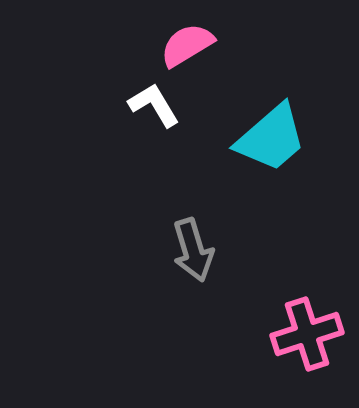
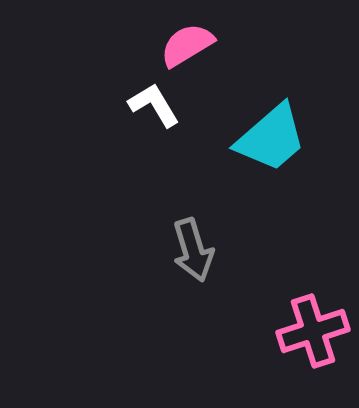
pink cross: moved 6 px right, 3 px up
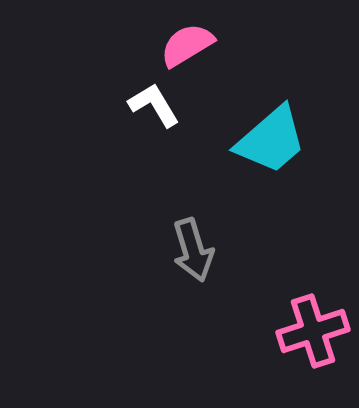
cyan trapezoid: moved 2 px down
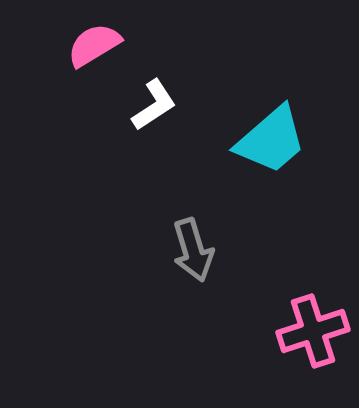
pink semicircle: moved 93 px left
white L-shape: rotated 88 degrees clockwise
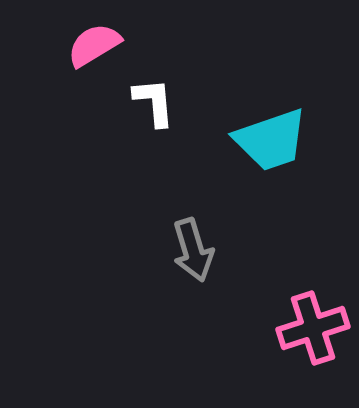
white L-shape: moved 3 px up; rotated 62 degrees counterclockwise
cyan trapezoid: rotated 22 degrees clockwise
pink cross: moved 3 px up
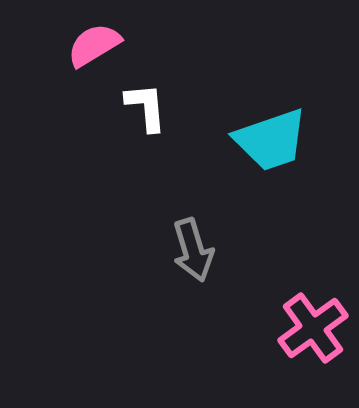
white L-shape: moved 8 px left, 5 px down
pink cross: rotated 18 degrees counterclockwise
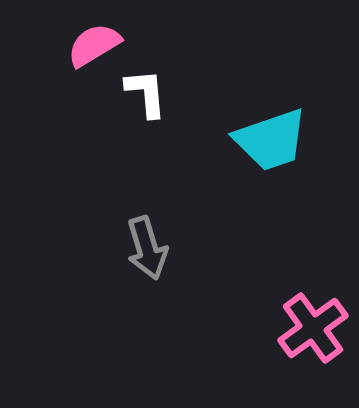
white L-shape: moved 14 px up
gray arrow: moved 46 px left, 2 px up
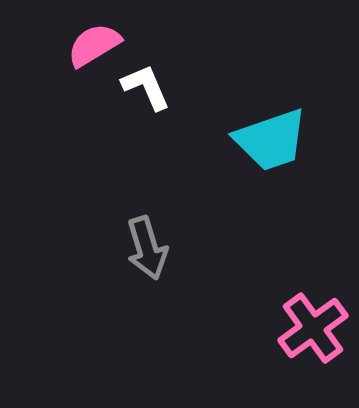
white L-shape: moved 6 px up; rotated 18 degrees counterclockwise
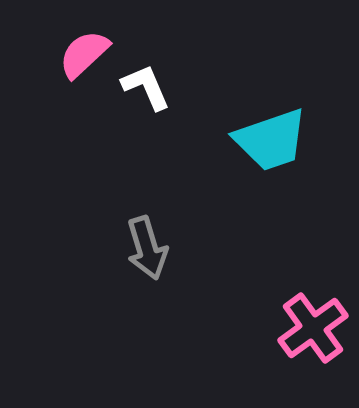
pink semicircle: moved 10 px left, 9 px down; rotated 12 degrees counterclockwise
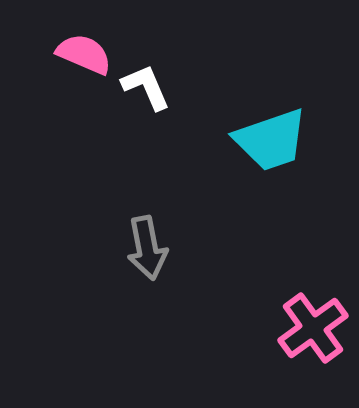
pink semicircle: rotated 66 degrees clockwise
gray arrow: rotated 6 degrees clockwise
